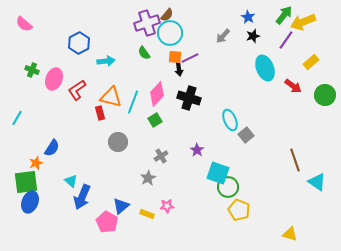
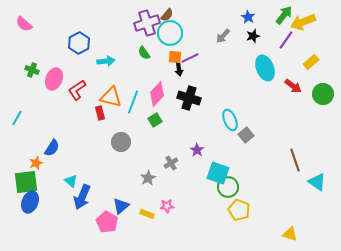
green circle at (325, 95): moved 2 px left, 1 px up
gray circle at (118, 142): moved 3 px right
gray cross at (161, 156): moved 10 px right, 7 px down
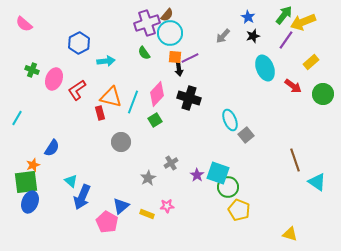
purple star at (197, 150): moved 25 px down
orange star at (36, 163): moved 3 px left, 2 px down
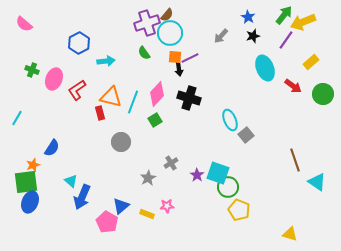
gray arrow at (223, 36): moved 2 px left
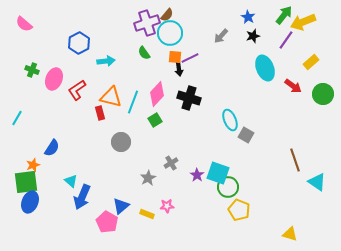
gray square at (246, 135): rotated 21 degrees counterclockwise
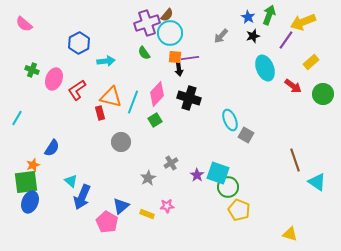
green arrow at (284, 15): moved 15 px left; rotated 18 degrees counterclockwise
purple line at (190, 58): rotated 18 degrees clockwise
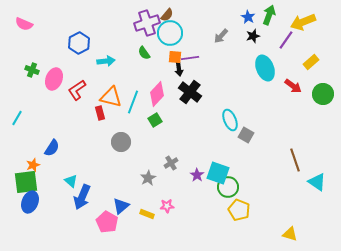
pink semicircle at (24, 24): rotated 18 degrees counterclockwise
black cross at (189, 98): moved 1 px right, 6 px up; rotated 20 degrees clockwise
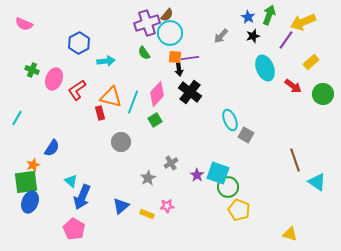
pink pentagon at (107, 222): moved 33 px left, 7 px down
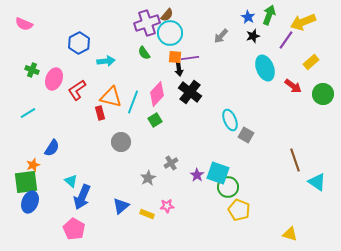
cyan line at (17, 118): moved 11 px right, 5 px up; rotated 28 degrees clockwise
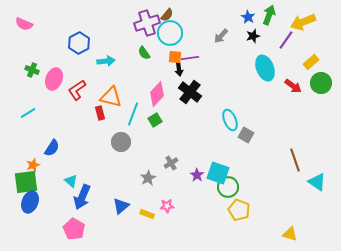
green circle at (323, 94): moved 2 px left, 11 px up
cyan line at (133, 102): moved 12 px down
